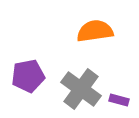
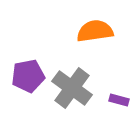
gray cross: moved 9 px left, 1 px up
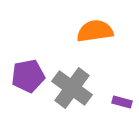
purple rectangle: moved 3 px right, 2 px down
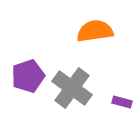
purple pentagon: rotated 8 degrees counterclockwise
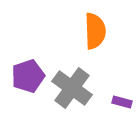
orange semicircle: rotated 96 degrees clockwise
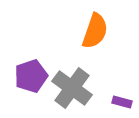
orange semicircle: rotated 21 degrees clockwise
purple pentagon: moved 3 px right
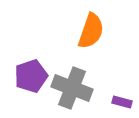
orange semicircle: moved 4 px left
gray cross: rotated 15 degrees counterclockwise
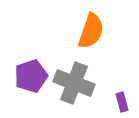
gray cross: moved 2 px right, 5 px up
purple rectangle: rotated 60 degrees clockwise
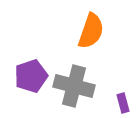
gray cross: moved 3 px down; rotated 6 degrees counterclockwise
purple rectangle: moved 1 px right, 1 px down
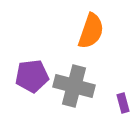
purple pentagon: moved 1 px right; rotated 12 degrees clockwise
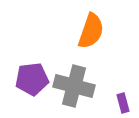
purple pentagon: moved 3 px down
